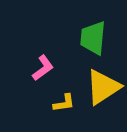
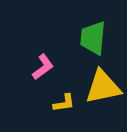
pink L-shape: moved 1 px up
yellow triangle: rotated 21 degrees clockwise
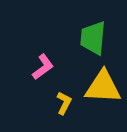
yellow triangle: rotated 15 degrees clockwise
yellow L-shape: rotated 55 degrees counterclockwise
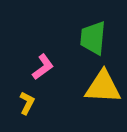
yellow L-shape: moved 37 px left
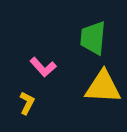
pink L-shape: rotated 84 degrees clockwise
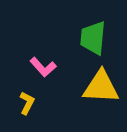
yellow triangle: moved 2 px left
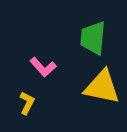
yellow triangle: moved 1 px right; rotated 9 degrees clockwise
